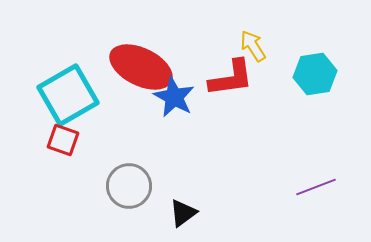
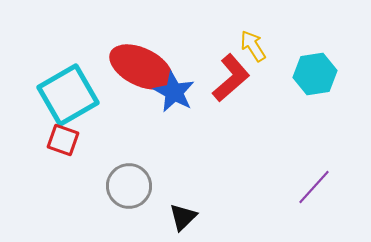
red L-shape: rotated 33 degrees counterclockwise
blue star: moved 5 px up
purple line: moved 2 px left; rotated 27 degrees counterclockwise
black triangle: moved 4 px down; rotated 8 degrees counterclockwise
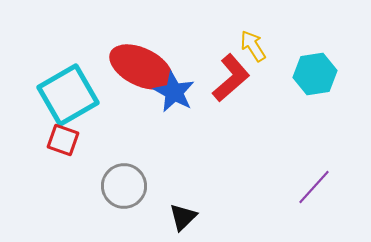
gray circle: moved 5 px left
